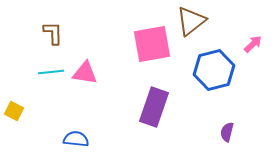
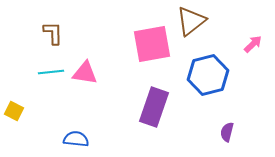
blue hexagon: moved 6 px left, 5 px down
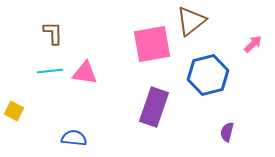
cyan line: moved 1 px left, 1 px up
blue semicircle: moved 2 px left, 1 px up
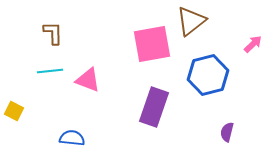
pink triangle: moved 3 px right, 7 px down; rotated 12 degrees clockwise
blue semicircle: moved 2 px left
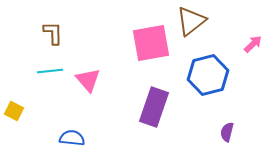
pink square: moved 1 px left, 1 px up
pink triangle: rotated 28 degrees clockwise
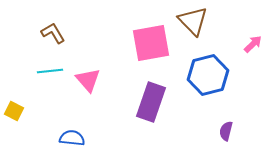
brown triangle: moved 2 px right; rotated 36 degrees counterclockwise
brown L-shape: rotated 30 degrees counterclockwise
purple rectangle: moved 3 px left, 5 px up
purple semicircle: moved 1 px left, 1 px up
